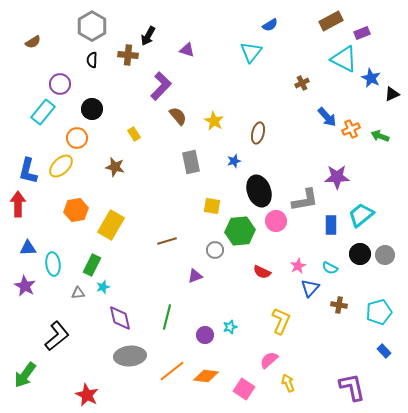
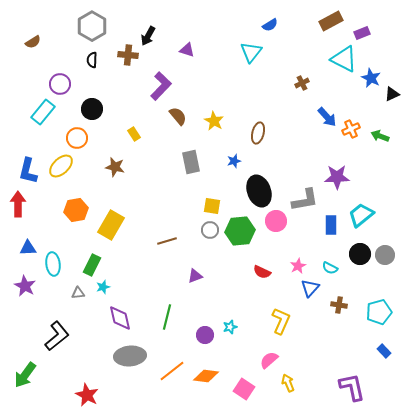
gray circle at (215, 250): moved 5 px left, 20 px up
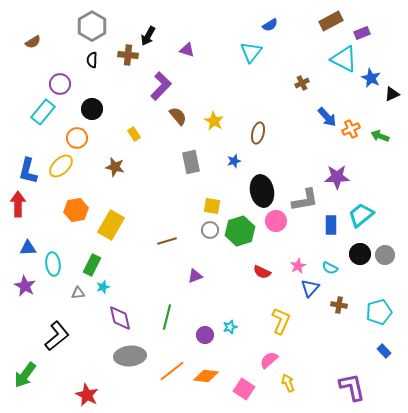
black ellipse at (259, 191): moved 3 px right; rotated 8 degrees clockwise
green hexagon at (240, 231): rotated 12 degrees counterclockwise
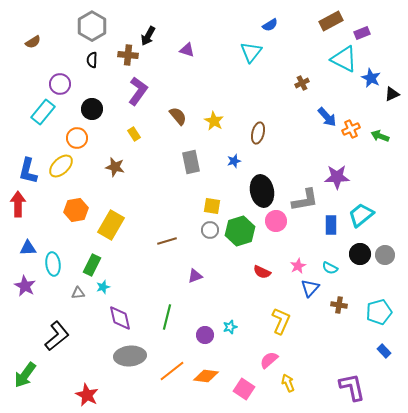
purple L-shape at (161, 86): moved 23 px left, 5 px down; rotated 8 degrees counterclockwise
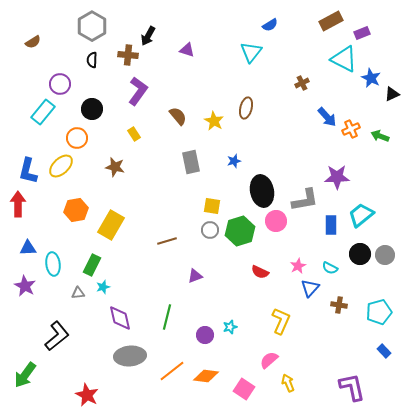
brown ellipse at (258, 133): moved 12 px left, 25 px up
red semicircle at (262, 272): moved 2 px left
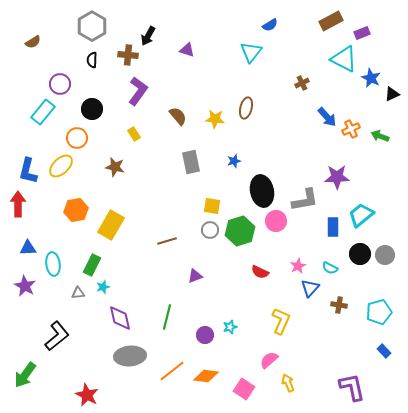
yellow star at (214, 121): moved 1 px right, 2 px up; rotated 24 degrees counterclockwise
blue rectangle at (331, 225): moved 2 px right, 2 px down
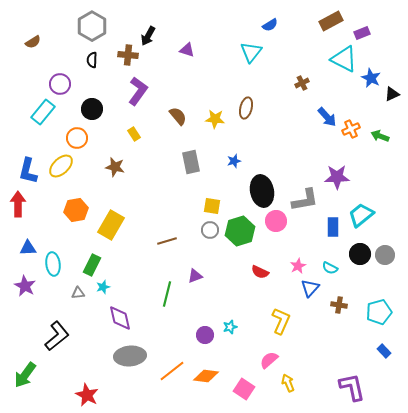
green line at (167, 317): moved 23 px up
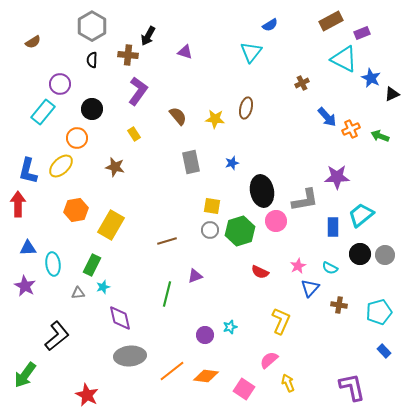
purple triangle at (187, 50): moved 2 px left, 2 px down
blue star at (234, 161): moved 2 px left, 2 px down
